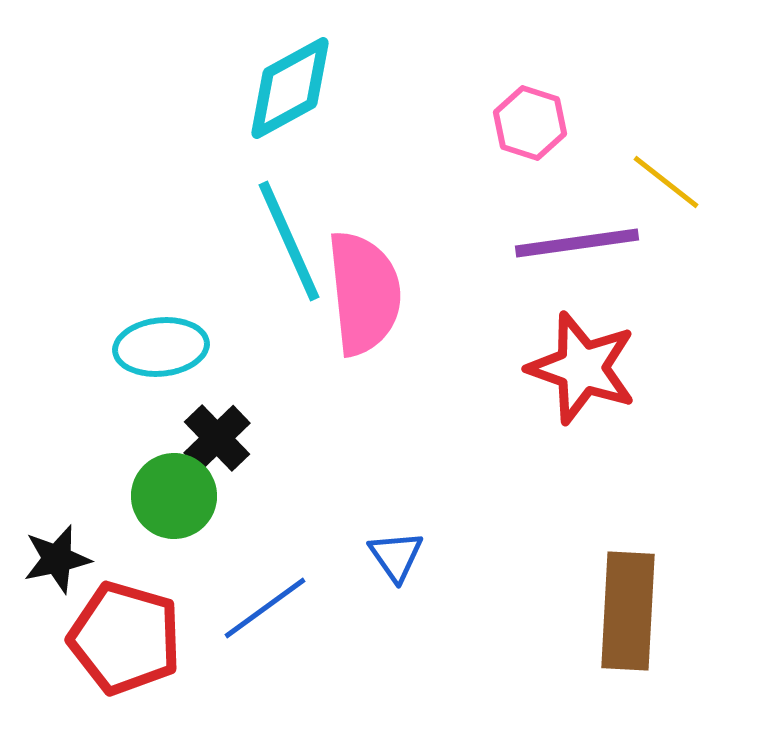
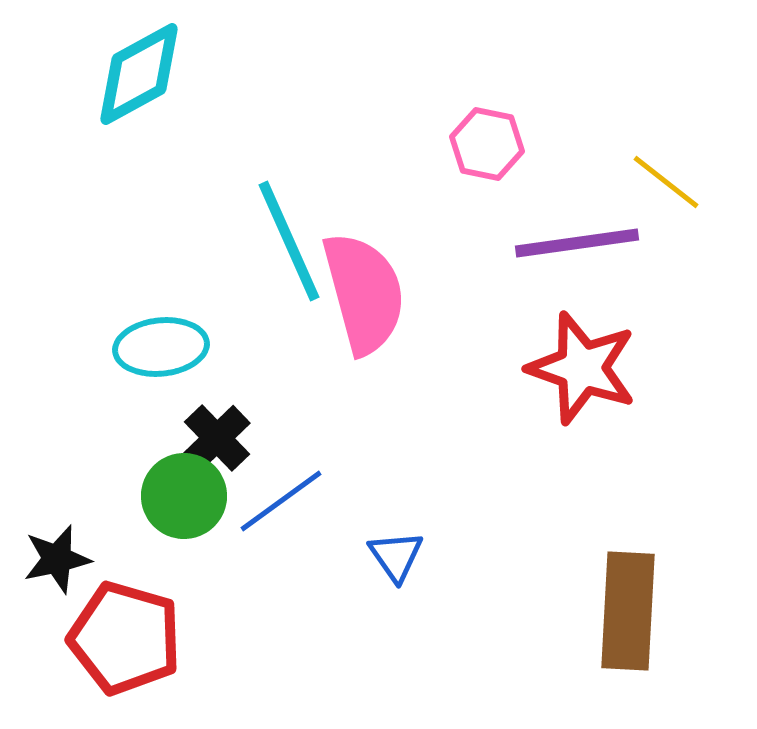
cyan diamond: moved 151 px left, 14 px up
pink hexagon: moved 43 px left, 21 px down; rotated 6 degrees counterclockwise
pink semicircle: rotated 9 degrees counterclockwise
green circle: moved 10 px right
blue line: moved 16 px right, 107 px up
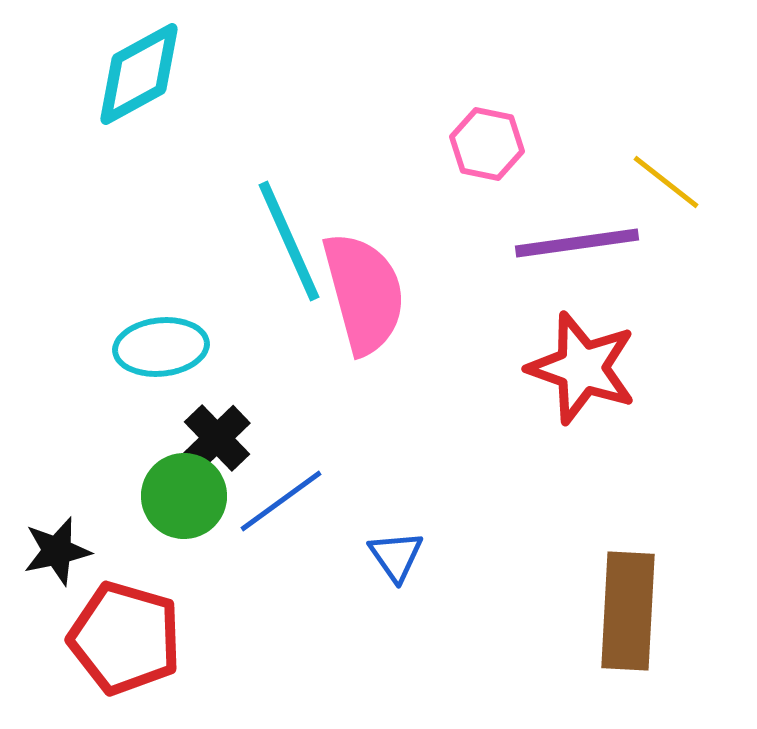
black star: moved 8 px up
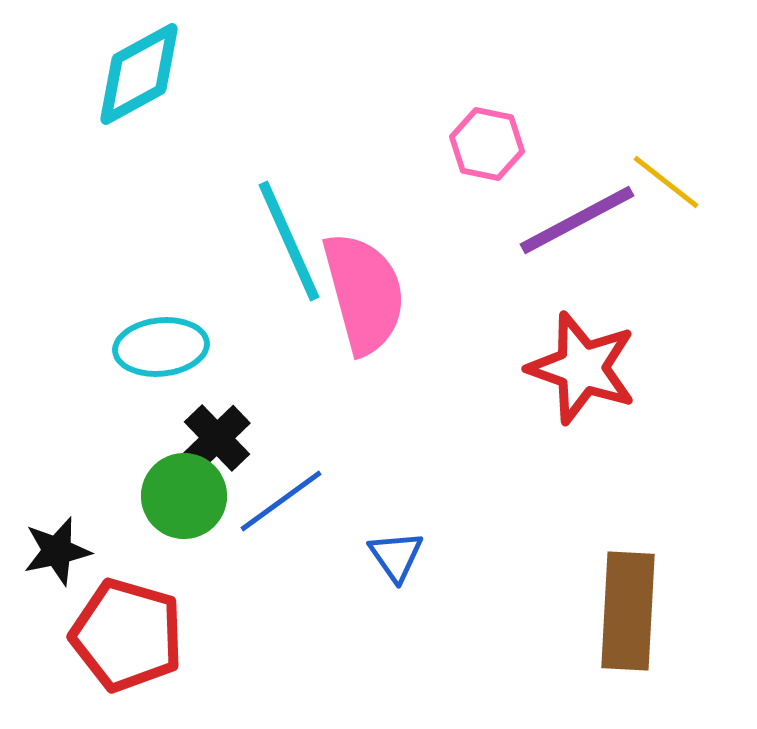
purple line: moved 23 px up; rotated 20 degrees counterclockwise
red pentagon: moved 2 px right, 3 px up
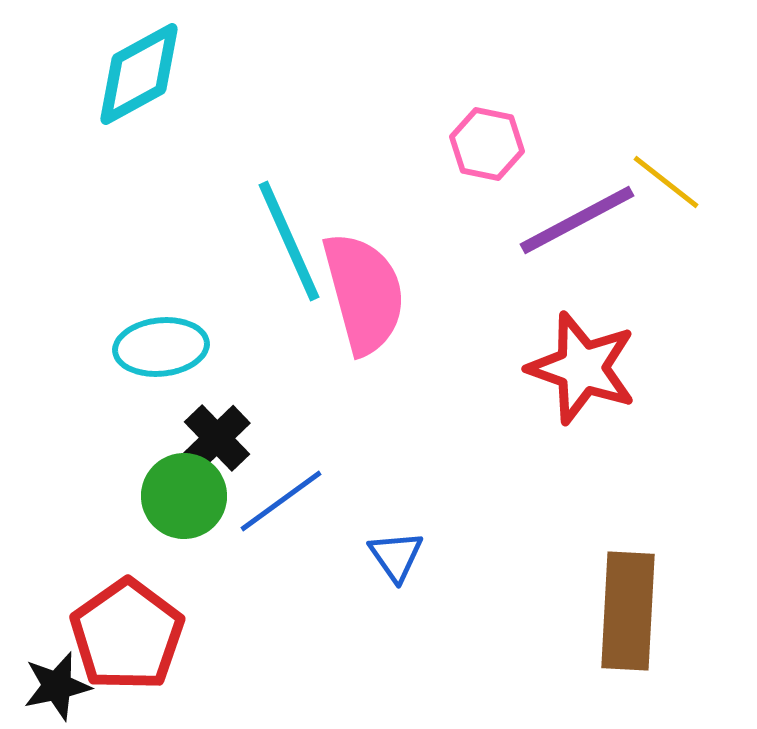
black star: moved 135 px down
red pentagon: rotated 21 degrees clockwise
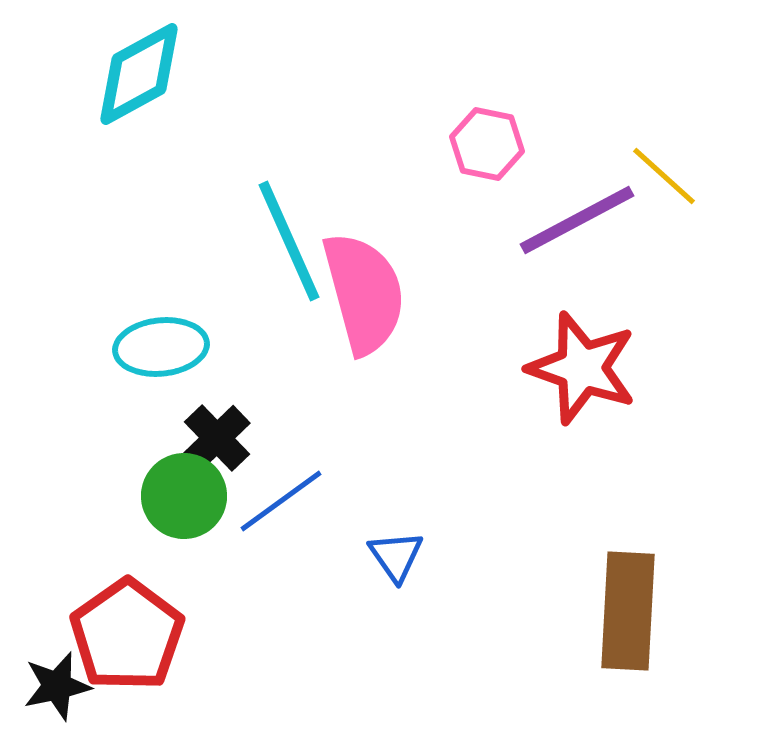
yellow line: moved 2 px left, 6 px up; rotated 4 degrees clockwise
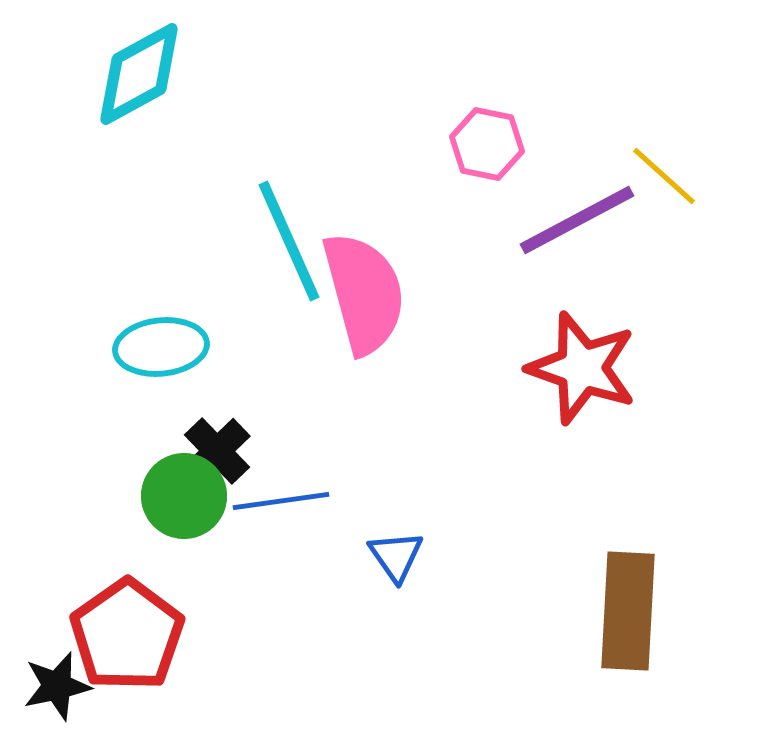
black cross: moved 13 px down
blue line: rotated 28 degrees clockwise
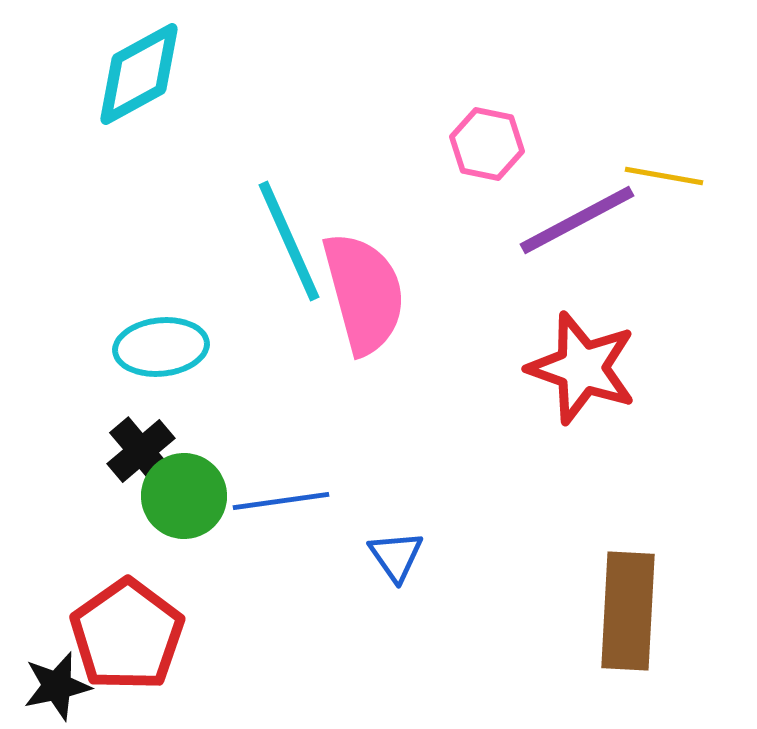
yellow line: rotated 32 degrees counterclockwise
black cross: moved 76 px left; rotated 4 degrees clockwise
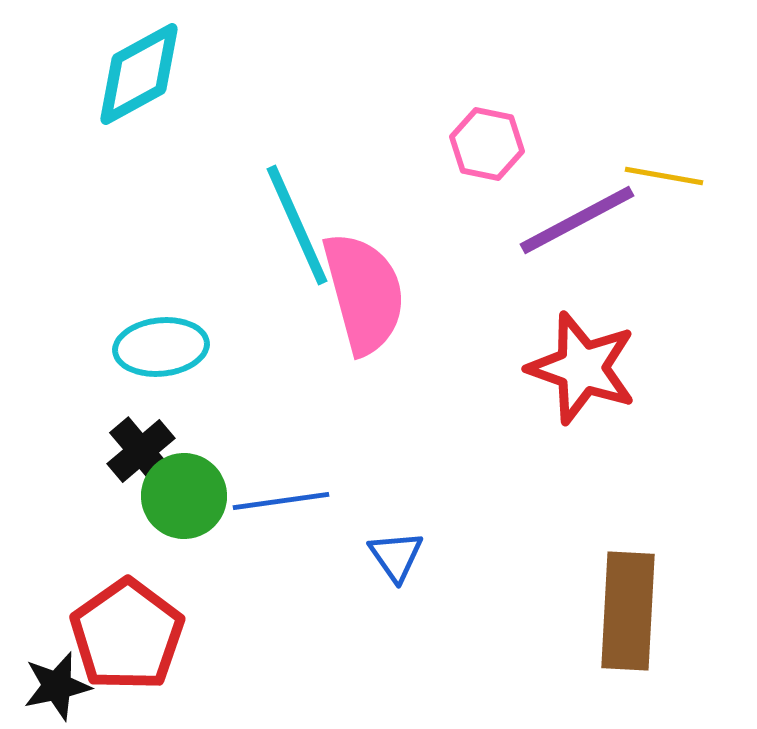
cyan line: moved 8 px right, 16 px up
